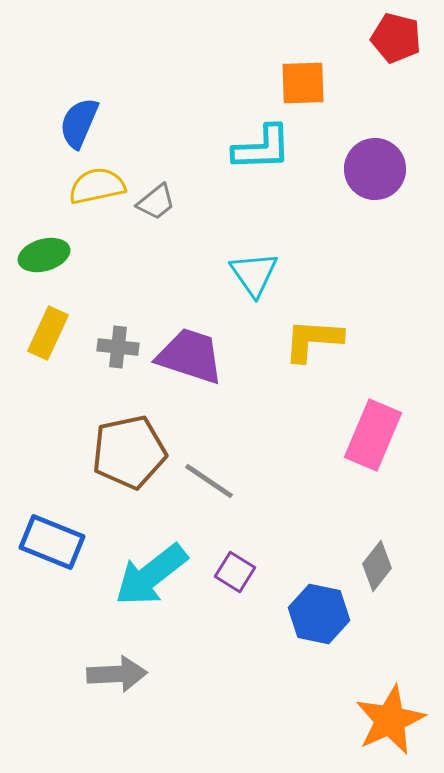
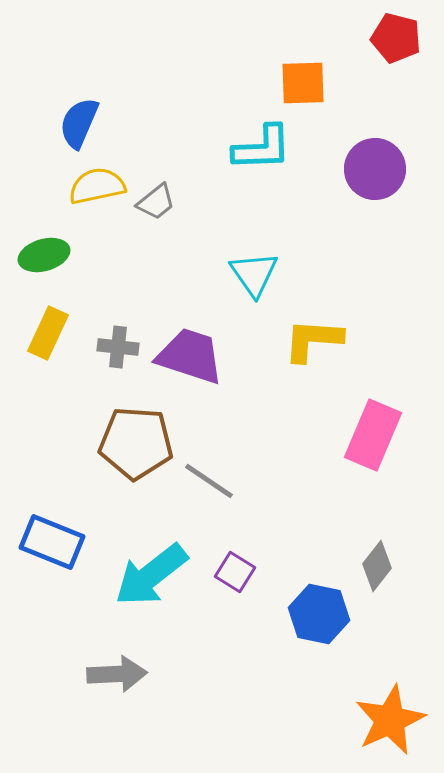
brown pentagon: moved 7 px right, 9 px up; rotated 16 degrees clockwise
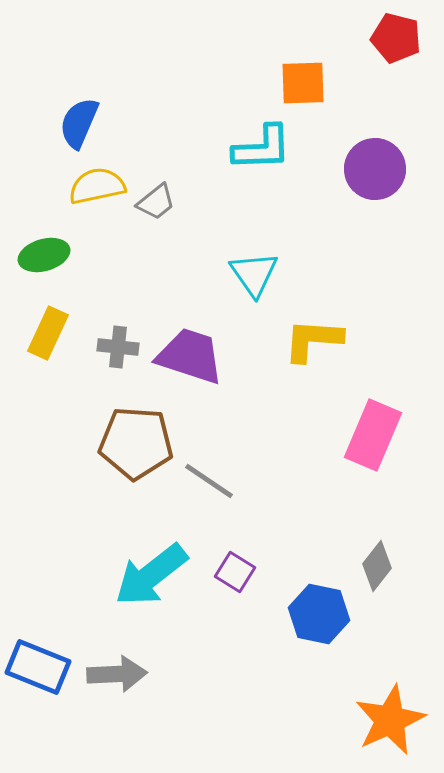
blue rectangle: moved 14 px left, 125 px down
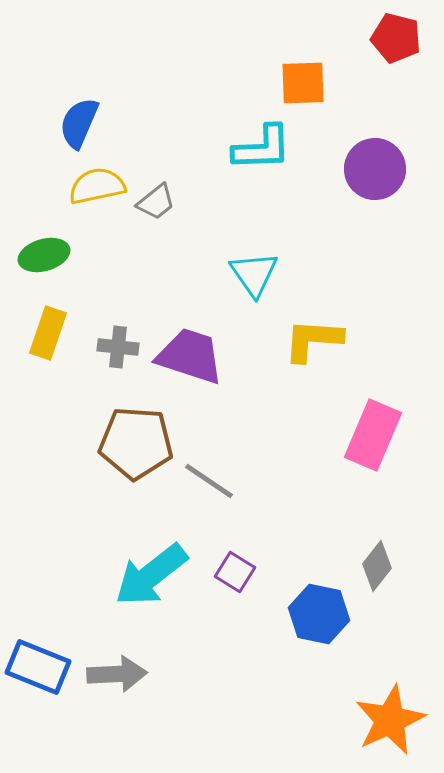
yellow rectangle: rotated 6 degrees counterclockwise
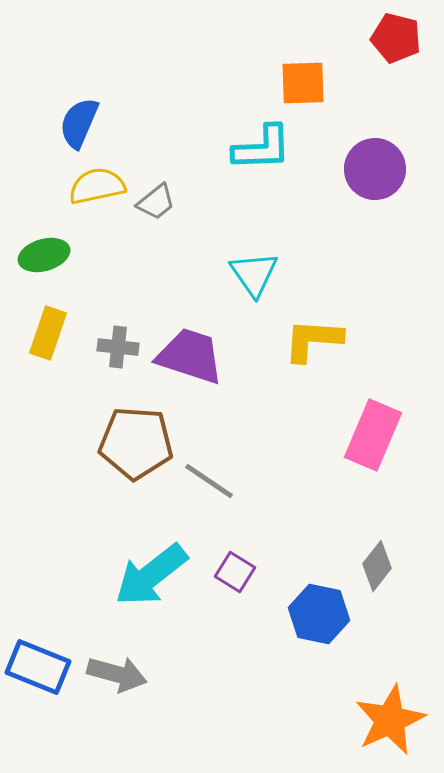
gray arrow: rotated 18 degrees clockwise
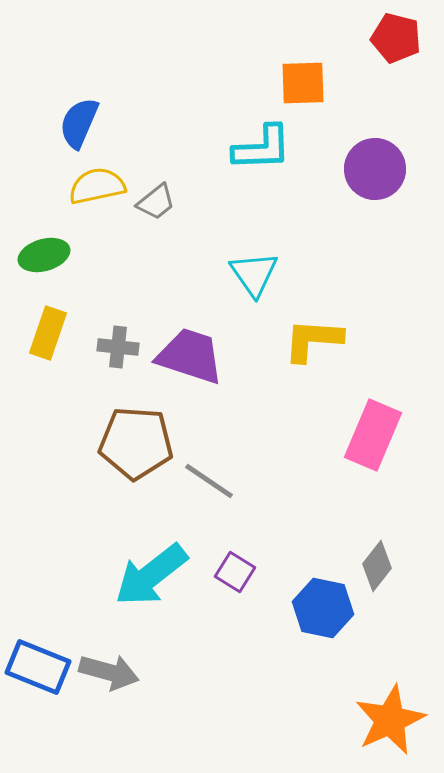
blue hexagon: moved 4 px right, 6 px up
gray arrow: moved 8 px left, 2 px up
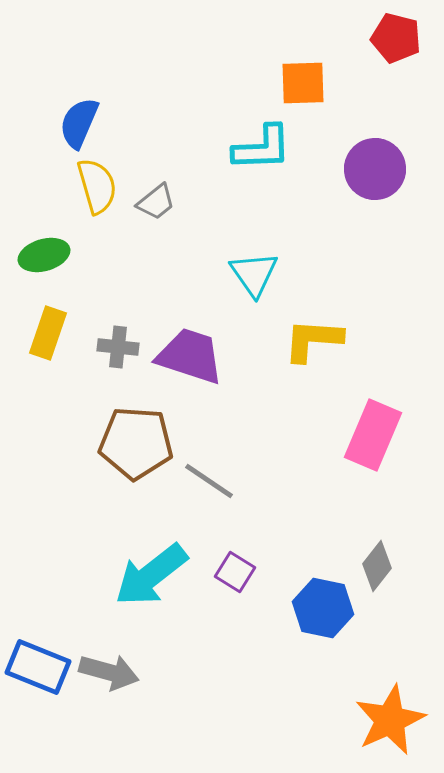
yellow semicircle: rotated 86 degrees clockwise
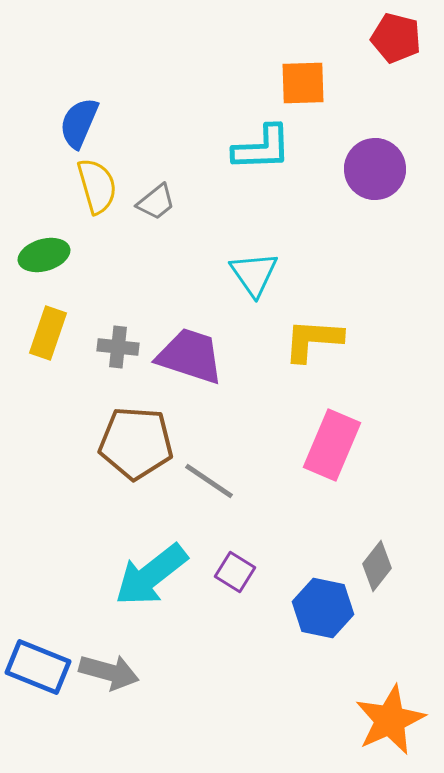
pink rectangle: moved 41 px left, 10 px down
